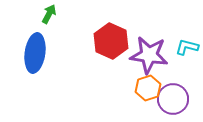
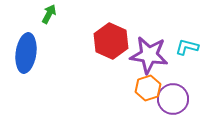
blue ellipse: moved 9 px left
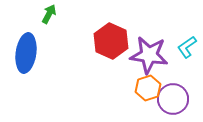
cyan L-shape: rotated 50 degrees counterclockwise
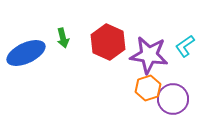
green arrow: moved 14 px right, 24 px down; rotated 138 degrees clockwise
red hexagon: moved 3 px left, 1 px down
cyan L-shape: moved 2 px left, 1 px up
blue ellipse: rotated 57 degrees clockwise
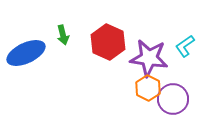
green arrow: moved 3 px up
purple star: moved 3 px down
orange hexagon: rotated 15 degrees counterclockwise
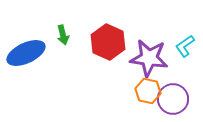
orange hexagon: moved 3 px down; rotated 15 degrees counterclockwise
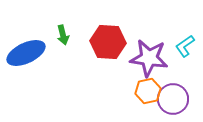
red hexagon: rotated 20 degrees counterclockwise
orange hexagon: rotated 25 degrees counterclockwise
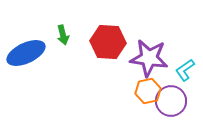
cyan L-shape: moved 24 px down
purple circle: moved 2 px left, 2 px down
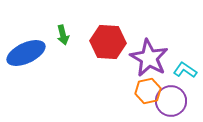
purple star: rotated 21 degrees clockwise
cyan L-shape: rotated 70 degrees clockwise
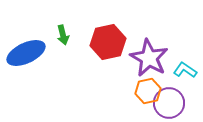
red hexagon: rotated 16 degrees counterclockwise
purple circle: moved 2 px left, 2 px down
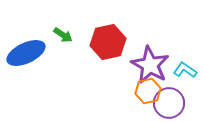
green arrow: rotated 42 degrees counterclockwise
purple star: moved 1 px right, 7 px down
